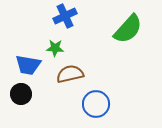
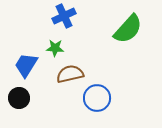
blue cross: moved 1 px left
blue trapezoid: moved 2 px left; rotated 112 degrees clockwise
black circle: moved 2 px left, 4 px down
blue circle: moved 1 px right, 6 px up
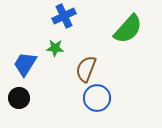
blue trapezoid: moved 1 px left, 1 px up
brown semicircle: moved 16 px right, 5 px up; rotated 56 degrees counterclockwise
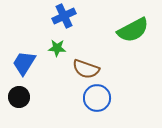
green semicircle: moved 5 px right, 1 px down; rotated 20 degrees clockwise
green star: moved 2 px right
blue trapezoid: moved 1 px left, 1 px up
brown semicircle: rotated 92 degrees counterclockwise
black circle: moved 1 px up
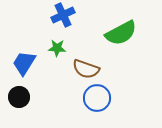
blue cross: moved 1 px left, 1 px up
green semicircle: moved 12 px left, 3 px down
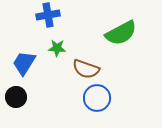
blue cross: moved 15 px left; rotated 15 degrees clockwise
black circle: moved 3 px left
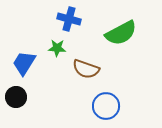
blue cross: moved 21 px right, 4 px down; rotated 25 degrees clockwise
blue circle: moved 9 px right, 8 px down
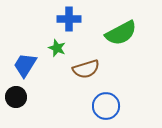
blue cross: rotated 15 degrees counterclockwise
green star: rotated 18 degrees clockwise
blue trapezoid: moved 1 px right, 2 px down
brown semicircle: rotated 36 degrees counterclockwise
